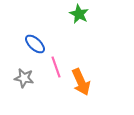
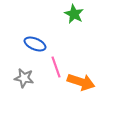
green star: moved 5 px left
blue ellipse: rotated 20 degrees counterclockwise
orange arrow: rotated 48 degrees counterclockwise
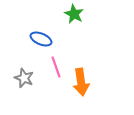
blue ellipse: moved 6 px right, 5 px up
gray star: rotated 12 degrees clockwise
orange arrow: rotated 64 degrees clockwise
